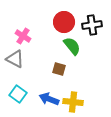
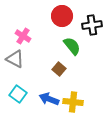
red circle: moved 2 px left, 6 px up
brown square: rotated 24 degrees clockwise
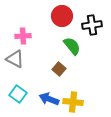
pink cross: rotated 35 degrees counterclockwise
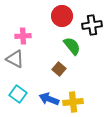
yellow cross: rotated 12 degrees counterclockwise
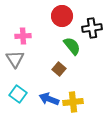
black cross: moved 3 px down
gray triangle: rotated 30 degrees clockwise
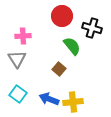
black cross: rotated 24 degrees clockwise
gray triangle: moved 2 px right
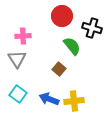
yellow cross: moved 1 px right, 1 px up
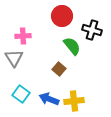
black cross: moved 2 px down
gray triangle: moved 3 px left, 1 px up
cyan square: moved 3 px right
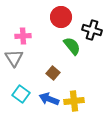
red circle: moved 1 px left, 1 px down
brown square: moved 6 px left, 4 px down
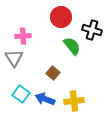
blue arrow: moved 4 px left
